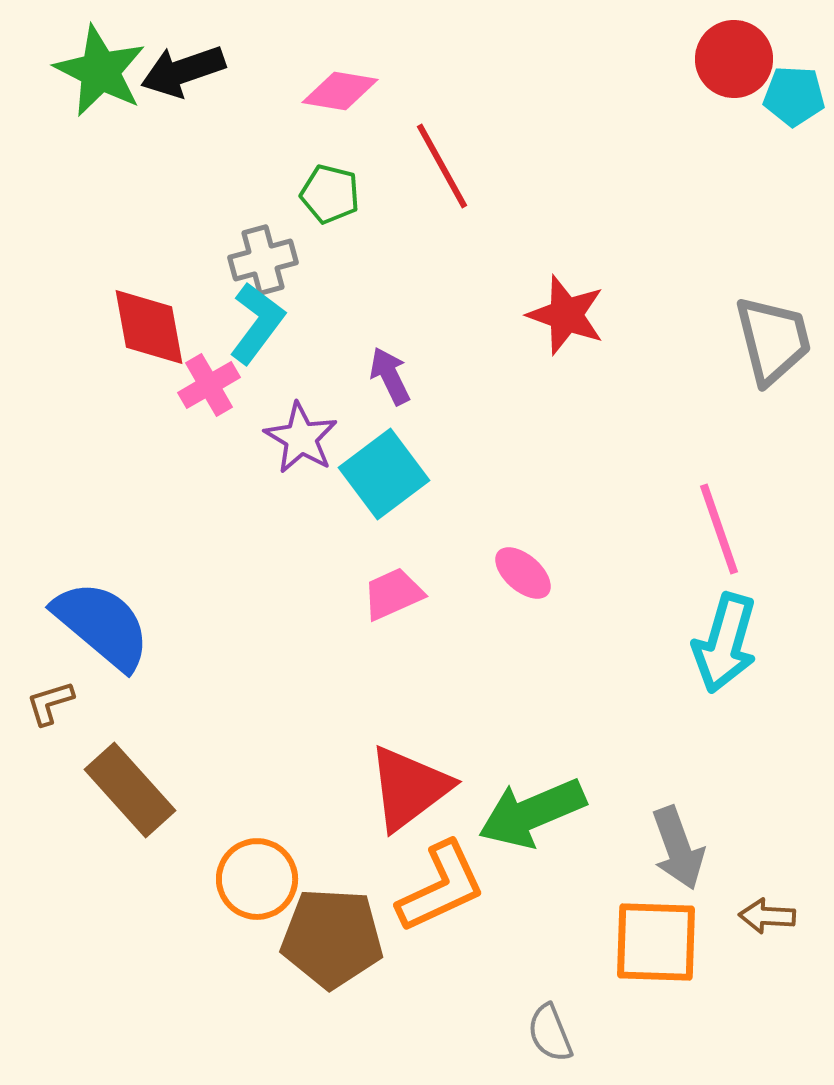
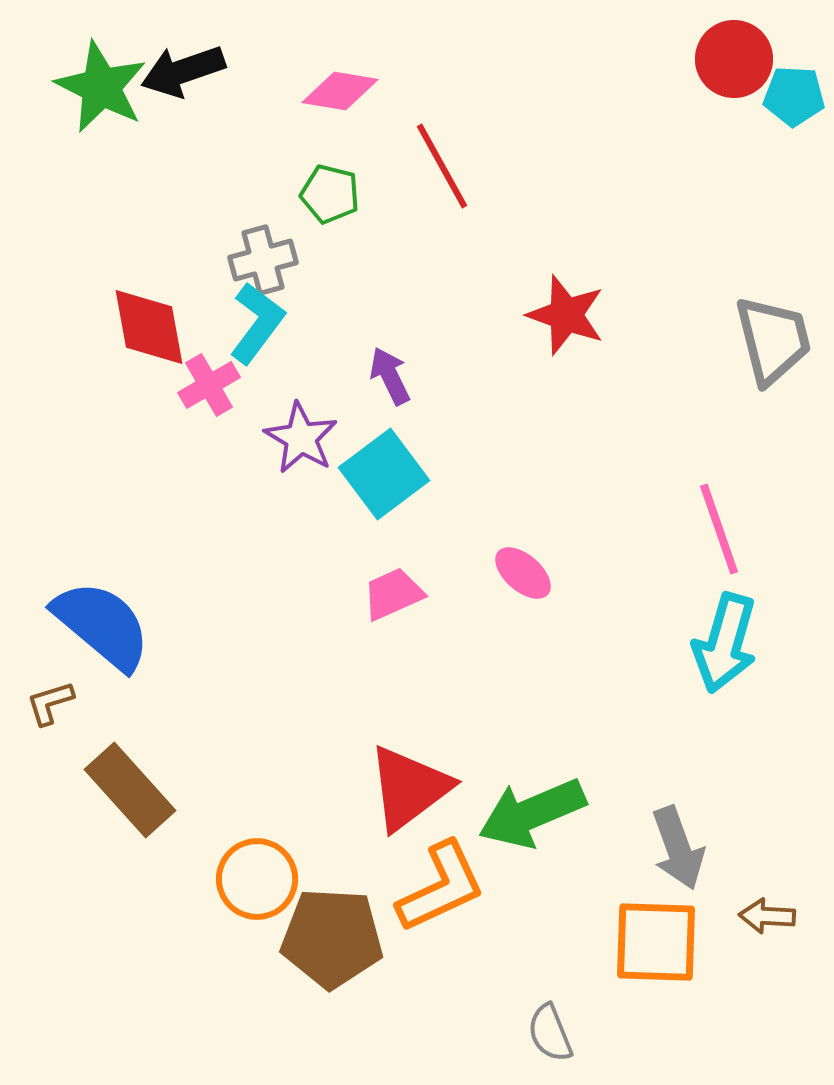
green star: moved 1 px right, 16 px down
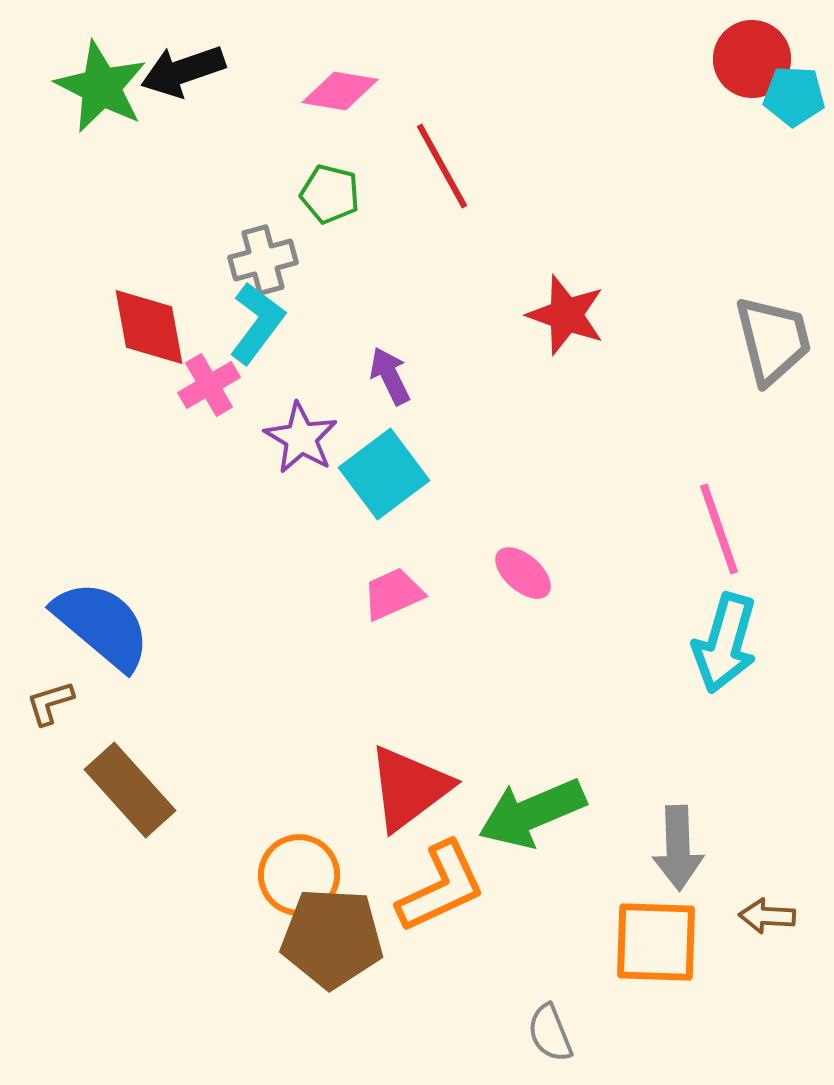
red circle: moved 18 px right
gray arrow: rotated 18 degrees clockwise
orange circle: moved 42 px right, 4 px up
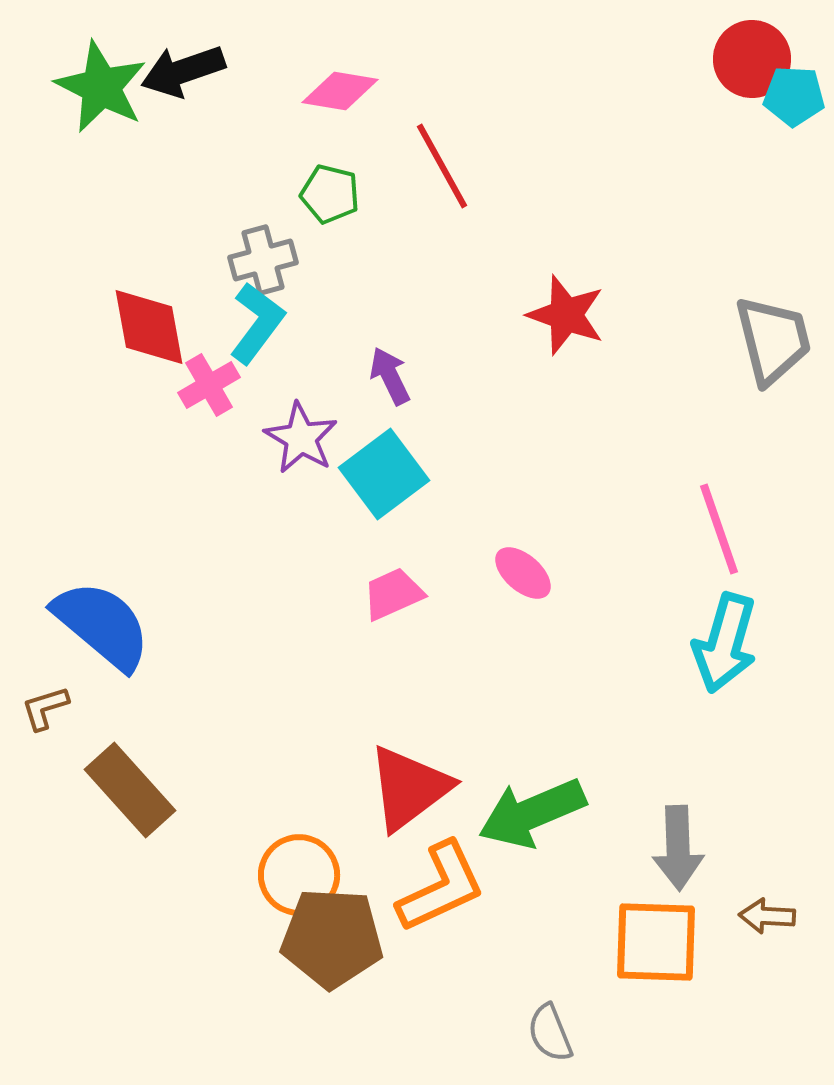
brown L-shape: moved 5 px left, 5 px down
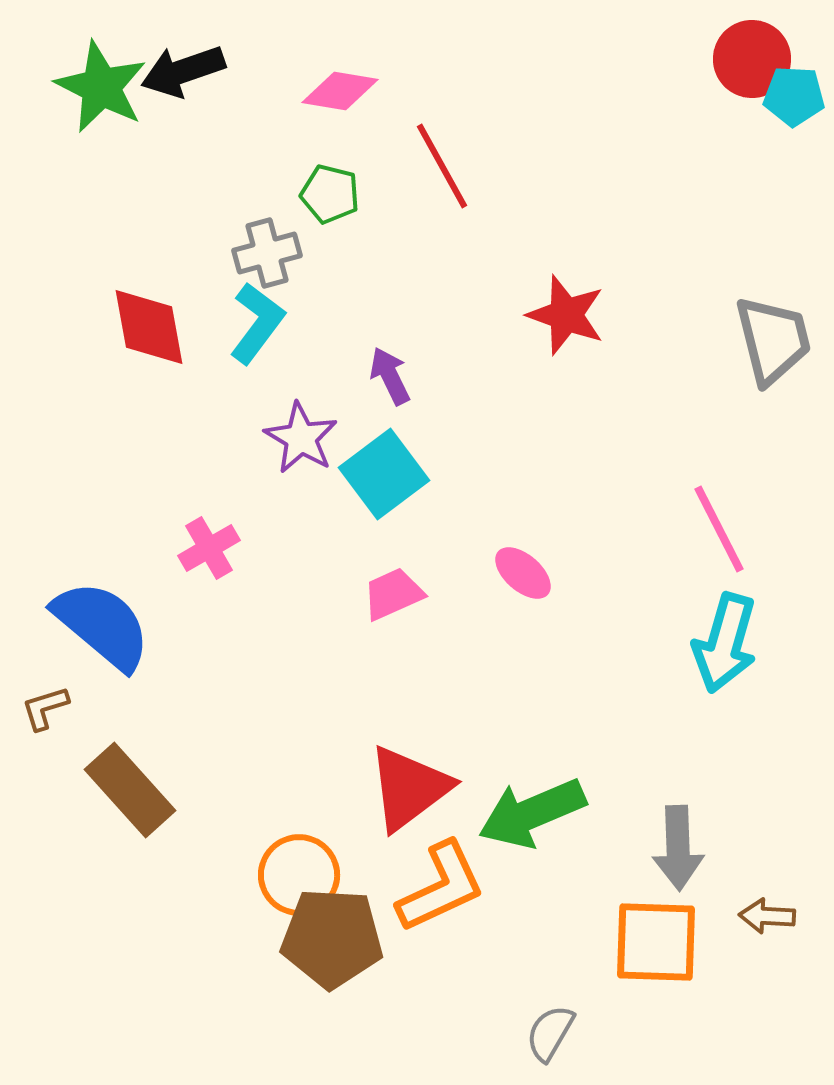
gray cross: moved 4 px right, 7 px up
pink cross: moved 163 px down
pink line: rotated 8 degrees counterclockwise
gray semicircle: rotated 52 degrees clockwise
